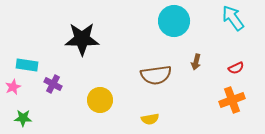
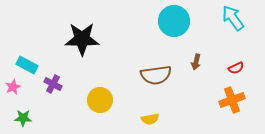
cyan rectangle: rotated 20 degrees clockwise
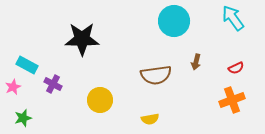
green star: rotated 18 degrees counterclockwise
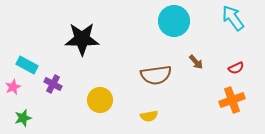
brown arrow: rotated 56 degrees counterclockwise
yellow semicircle: moved 1 px left, 3 px up
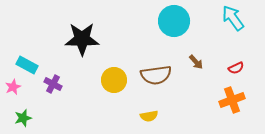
yellow circle: moved 14 px right, 20 px up
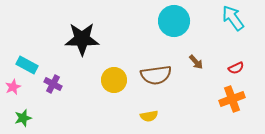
orange cross: moved 1 px up
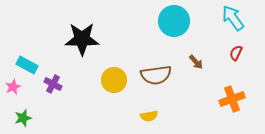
red semicircle: moved 15 px up; rotated 140 degrees clockwise
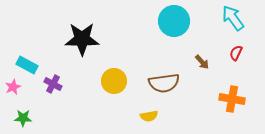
brown arrow: moved 6 px right
brown semicircle: moved 8 px right, 8 px down
yellow circle: moved 1 px down
orange cross: rotated 30 degrees clockwise
green star: rotated 18 degrees clockwise
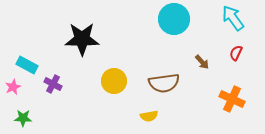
cyan circle: moved 2 px up
orange cross: rotated 15 degrees clockwise
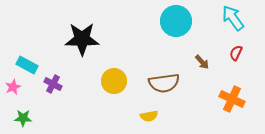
cyan circle: moved 2 px right, 2 px down
